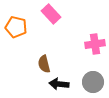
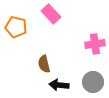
black arrow: moved 1 px down
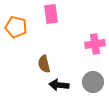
pink rectangle: rotated 36 degrees clockwise
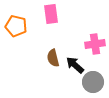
orange pentagon: moved 1 px up
brown semicircle: moved 9 px right, 6 px up
black arrow: moved 16 px right, 20 px up; rotated 36 degrees clockwise
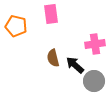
gray circle: moved 1 px right, 1 px up
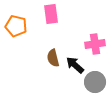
gray circle: moved 1 px right, 1 px down
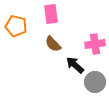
brown semicircle: moved 14 px up; rotated 30 degrees counterclockwise
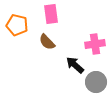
orange pentagon: moved 1 px right, 1 px up
brown semicircle: moved 6 px left, 2 px up
gray circle: moved 1 px right
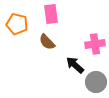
orange pentagon: moved 1 px up
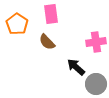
orange pentagon: rotated 20 degrees clockwise
pink cross: moved 1 px right, 2 px up
black arrow: moved 1 px right, 2 px down
gray circle: moved 2 px down
